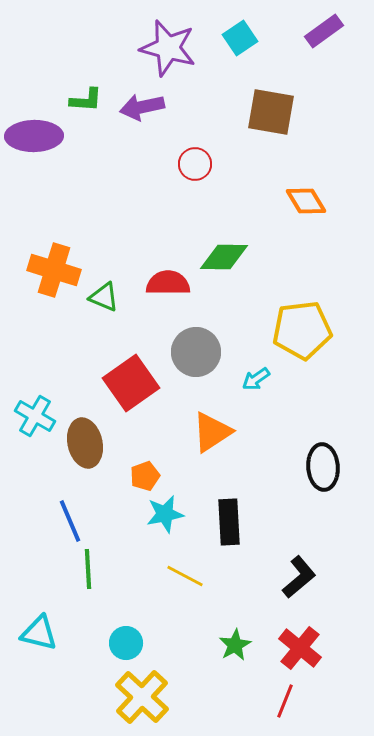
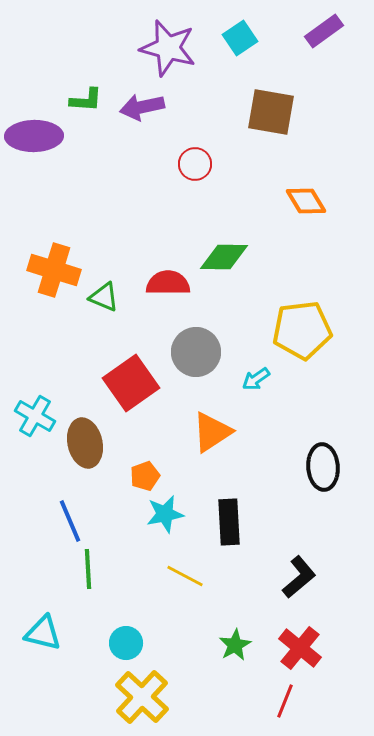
cyan triangle: moved 4 px right
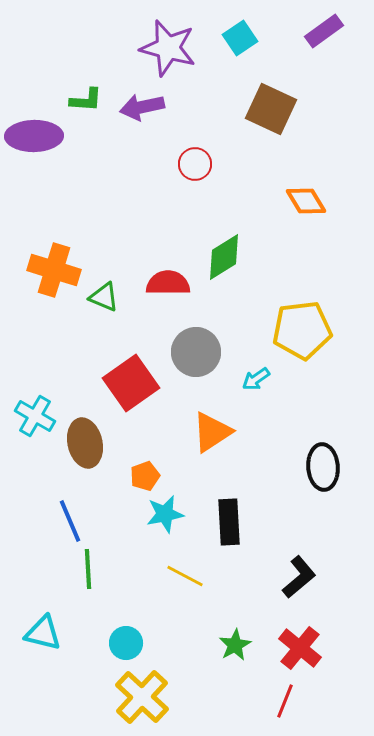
brown square: moved 3 px up; rotated 15 degrees clockwise
green diamond: rotated 33 degrees counterclockwise
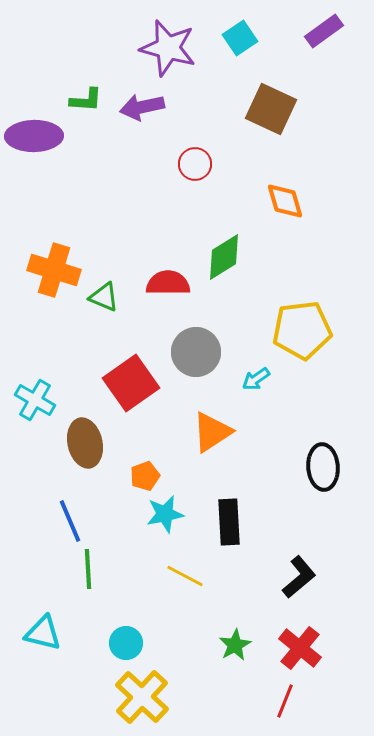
orange diamond: moved 21 px left; rotated 15 degrees clockwise
cyan cross: moved 16 px up
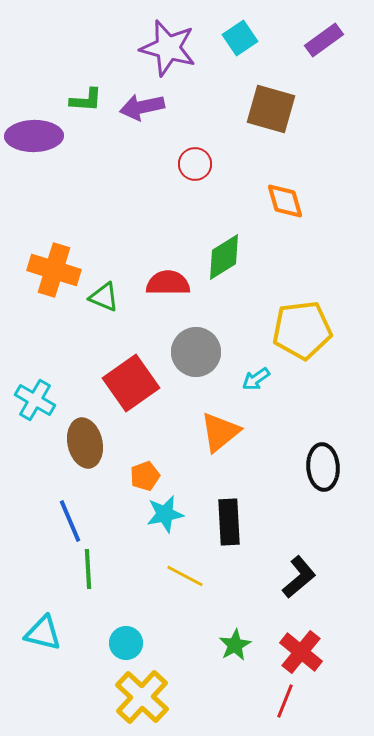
purple rectangle: moved 9 px down
brown square: rotated 9 degrees counterclockwise
orange triangle: moved 8 px right; rotated 6 degrees counterclockwise
red cross: moved 1 px right, 4 px down
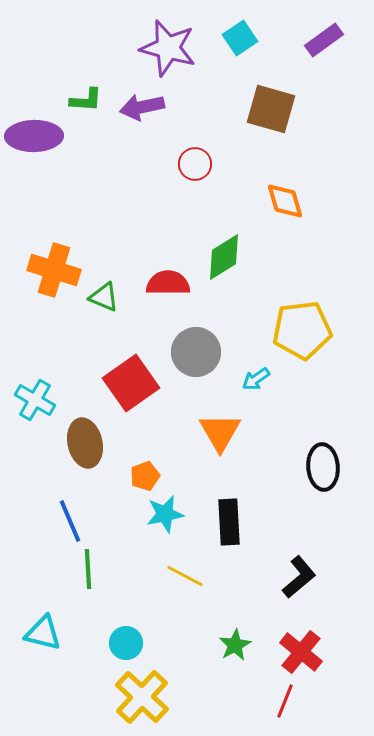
orange triangle: rotated 21 degrees counterclockwise
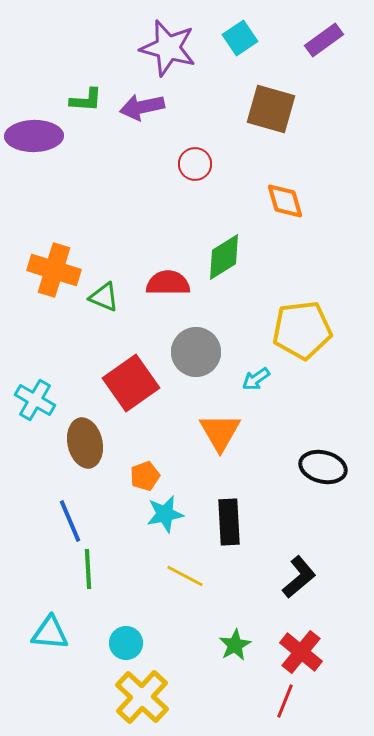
black ellipse: rotated 72 degrees counterclockwise
cyan triangle: moved 7 px right; rotated 9 degrees counterclockwise
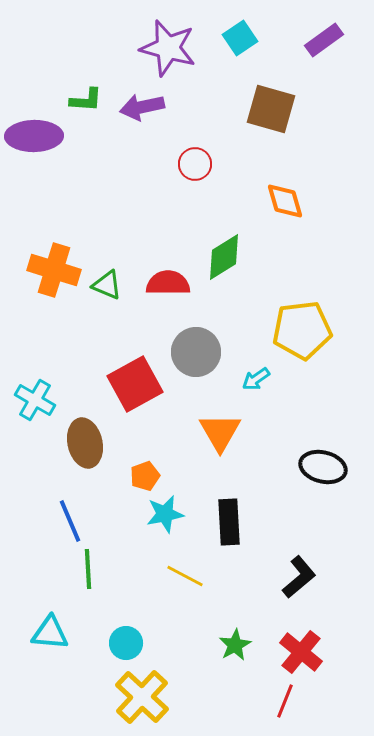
green triangle: moved 3 px right, 12 px up
red square: moved 4 px right, 1 px down; rotated 6 degrees clockwise
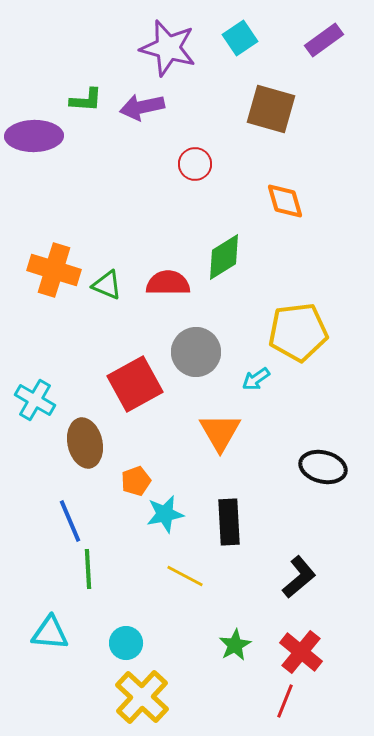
yellow pentagon: moved 4 px left, 2 px down
orange pentagon: moved 9 px left, 5 px down
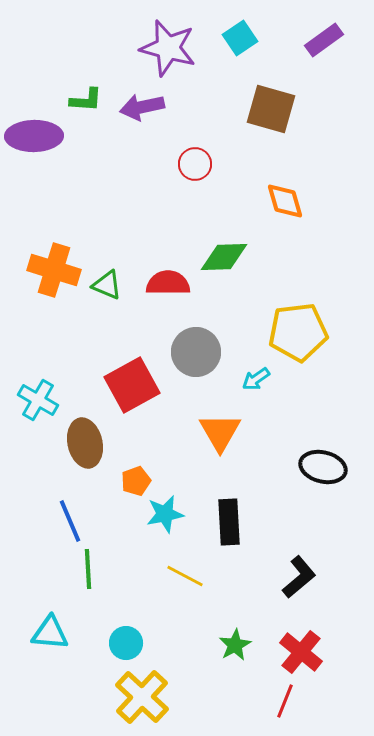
green diamond: rotated 30 degrees clockwise
red square: moved 3 px left, 1 px down
cyan cross: moved 3 px right
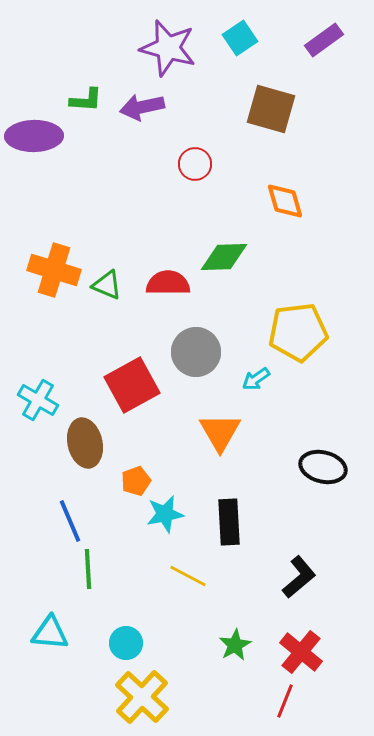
yellow line: moved 3 px right
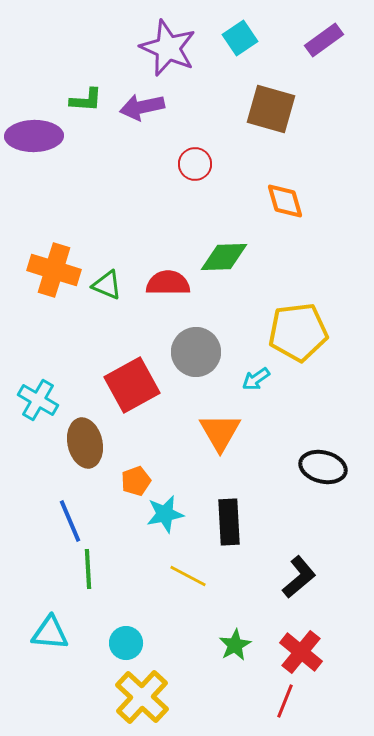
purple star: rotated 8 degrees clockwise
